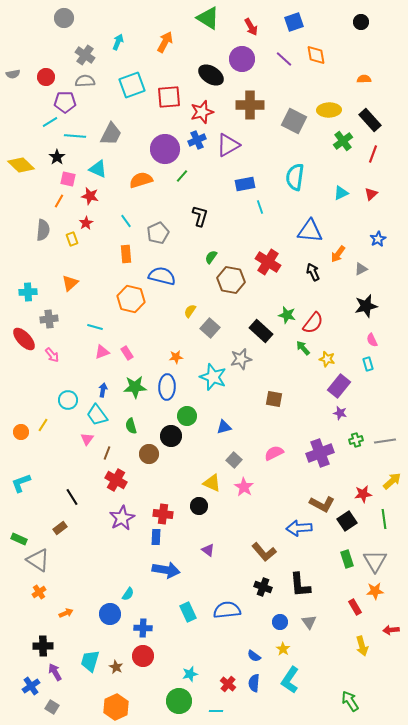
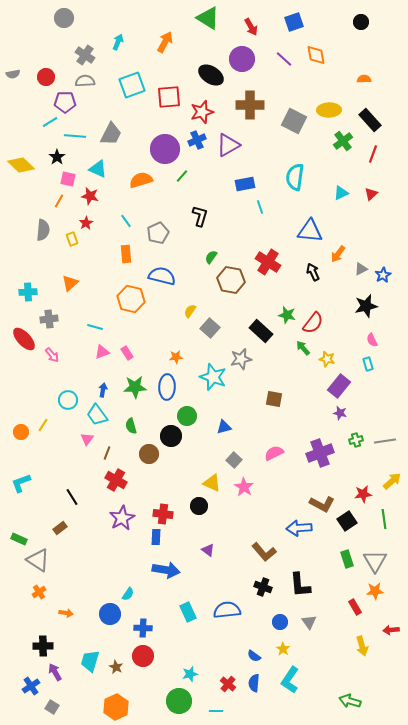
blue star at (378, 239): moved 5 px right, 36 px down
orange arrow at (66, 613): rotated 32 degrees clockwise
green arrow at (350, 701): rotated 40 degrees counterclockwise
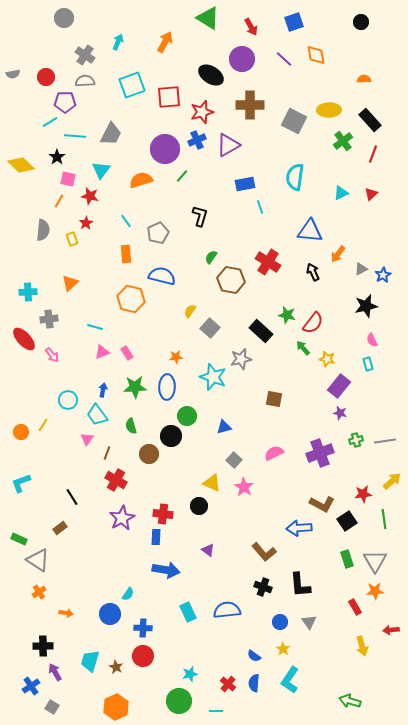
cyan triangle at (98, 169): moved 3 px right, 1 px down; rotated 42 degrees clockwise
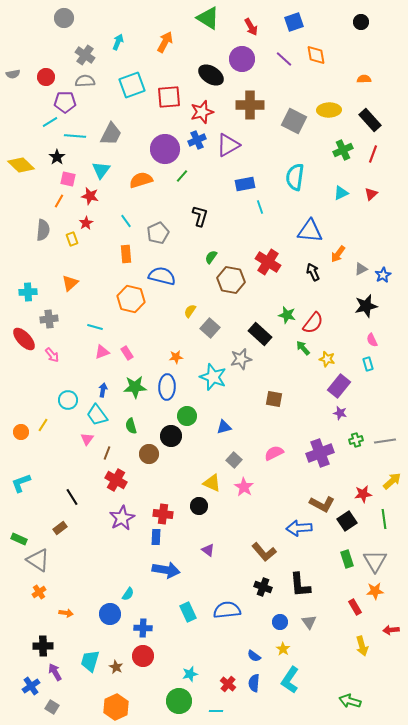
green cross at (343, 141): moved 9 px down; rotated 12 degrees clockwise
black rectangle at (261, 331): moved 1 px left, 3 px down
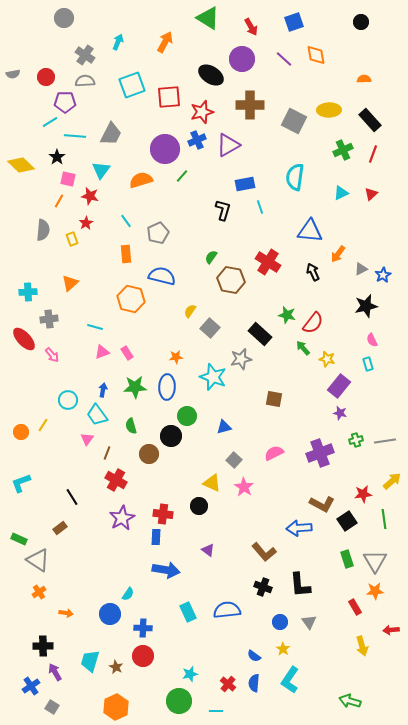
black L-shape at (200, 216): moved 23 px right, 6 px up
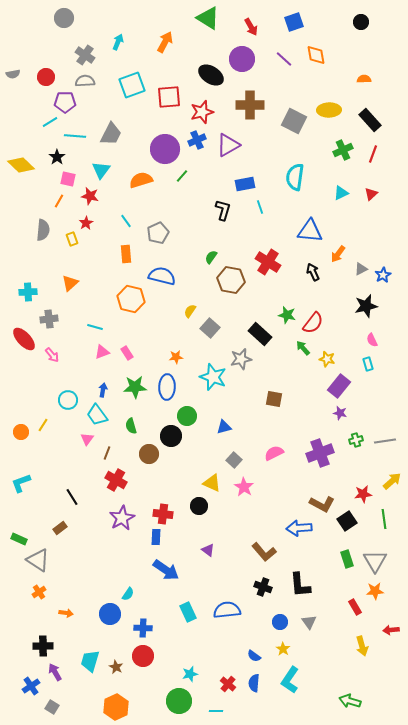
blue arrow at (166, 570): rotated 24 degrees clockwise
